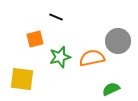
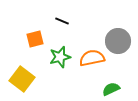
black line: moved 6 px right, 4 px down
yellow square: rotated 30 degrees clockwise
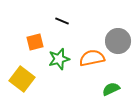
orange square: moved 3 px down
green star: moved 1 px left, 2 px down
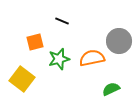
gray circle: moved 1 px right
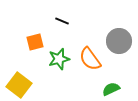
orange semicircle: moved 2 px left, 1 px down; rotated 115 degrees counterclockwise
yellow square: moved 3 px left, 6 px down
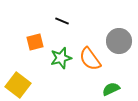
green star: moved 2 px right, 1 px up
yellow square: moved 1 px left
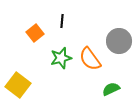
black line: rotated 72 degrees clockwise
orange square: moved 9 px up; rotated 24 degrees counterclockwise
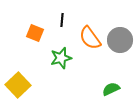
black line: moved 1 px up
orange square: rotated 30 degrees counterclockwise
gray circle: moved 1 px right, 1 px up
orange semicircle: moved 21 px up
yellow square: rotated 10 degrees clockwise
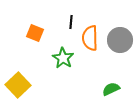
black line: moved 9 px right, 2 px down
orange semicircle: rotated 35 degrees clockwise
green star: moved 2 px right; rotated 25 degrees counterclockwise
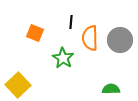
green semicircle: rotated 24 degrees clockwise
